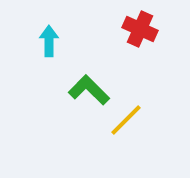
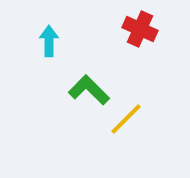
yellow line: moved 1 px up
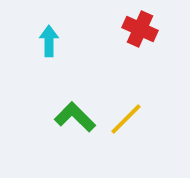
green L-shape: moved 14 px left, 27 px down
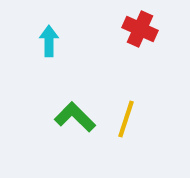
yellow line: rotated 27 degrees counterclockwise
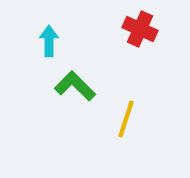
green L-shape: moved 31 px up
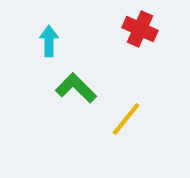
green L-shape: moved 1 px right, 2 px down
yellow line: rotated 21 degrees clockwise
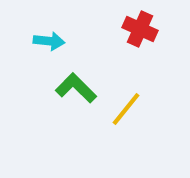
cyan arrow: rotated 96 degrees clockwise
yellow line: moved 10 px up
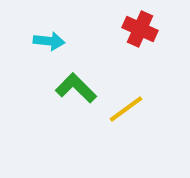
yellow line: rotated 15 degrees clockwise
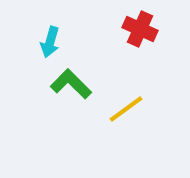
cyan arrow: moved 1 px right, 1 px down; rotated 100 degrees clockwise
green L-shape: moved 5 px left, 4 px up
